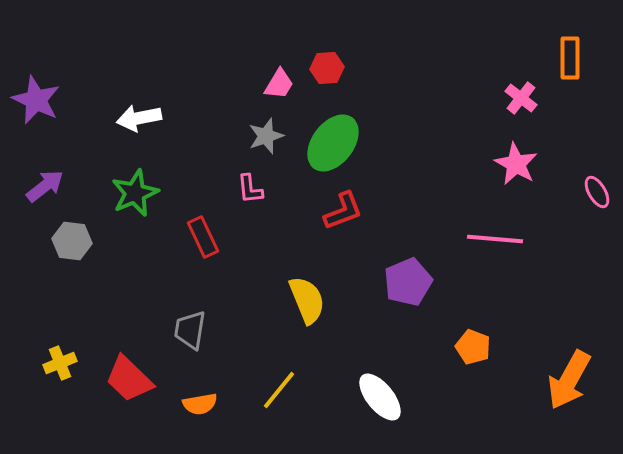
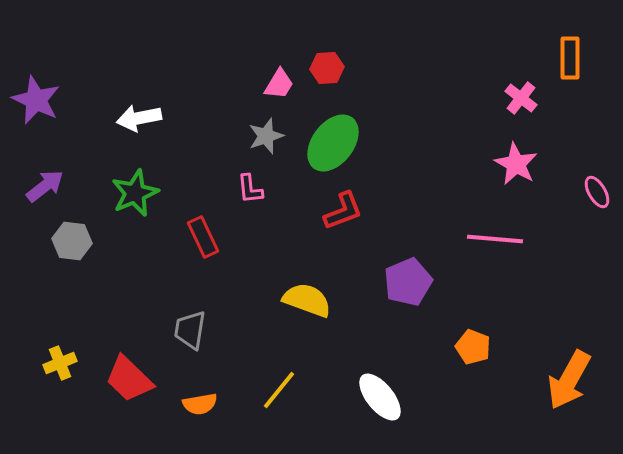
yellow semicircle: rotated 48 degrees counterclockwise
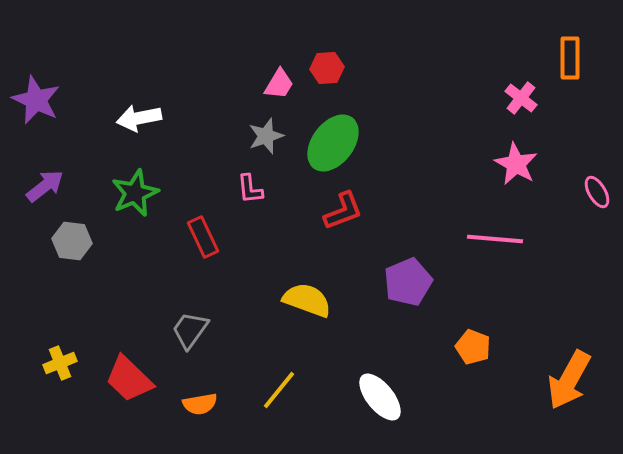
gray trapezoid: rotated 27 degrees clockwise
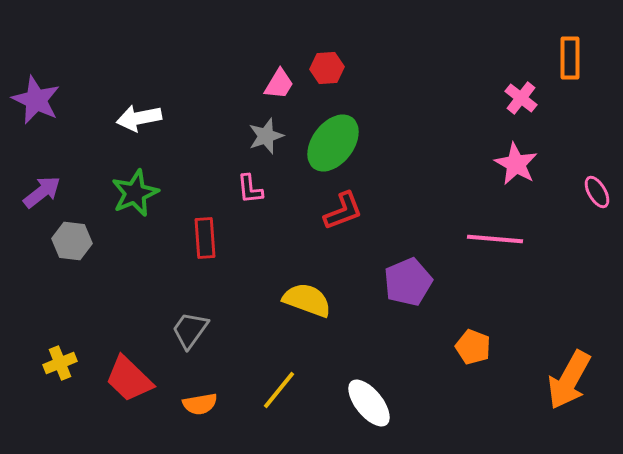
purple arrow: moved 3 px left, 6 px down
red rectangle: moved 2 px right, 1 px down; rotated 21 degrees clockwise
white ellipse: moved 11 px left, 6 px down
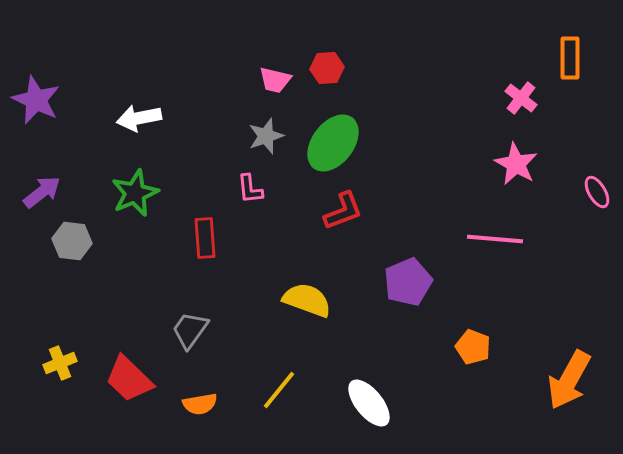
pink trapezoid: moved 4 px left, 4 px up; rotated 72 degrees clockwise
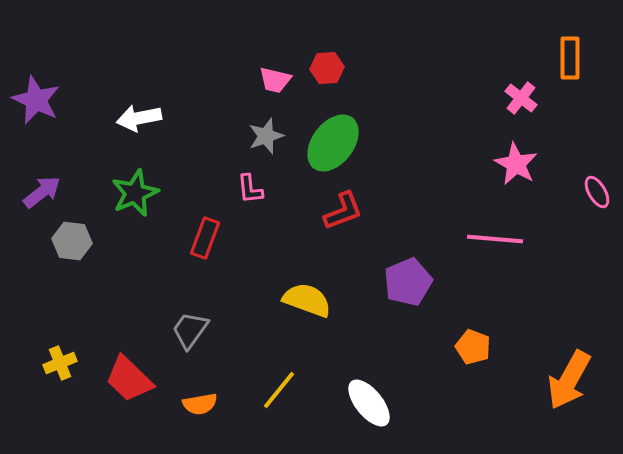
red rectangle: rotated 24 degrees clockwise
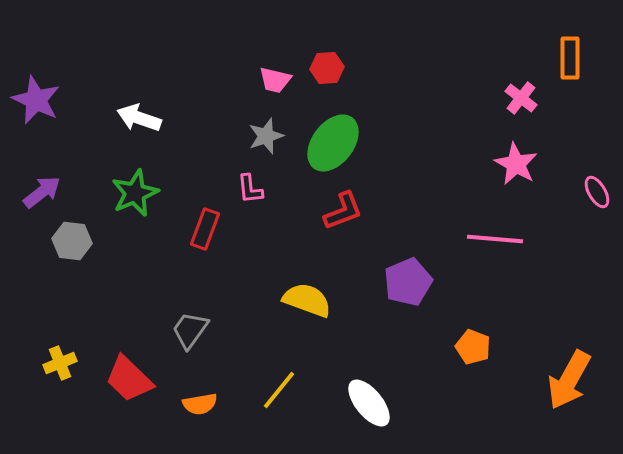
white arrow: rotated 30 degrees clockwise
red rectangle: moved 9 px up
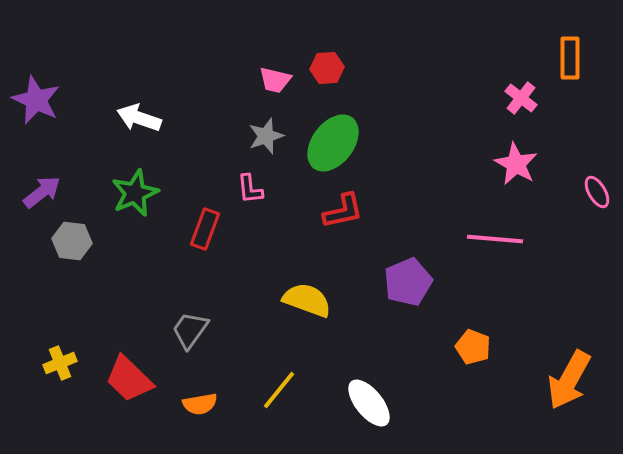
red L-shape: rotated 9 degrees clockwise
